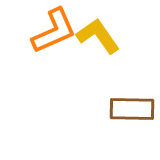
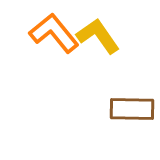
orange L-shape: moved 2 px down; rotated 105 degrees counterclockwise
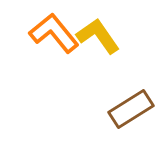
brown rectangle: moved 1 px left; rotated 33 degrees counterclockwise
